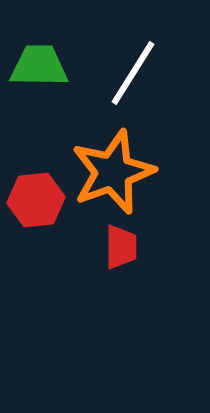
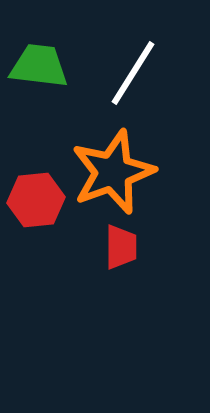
green trapezoid: rotated 6 degrees clockwise
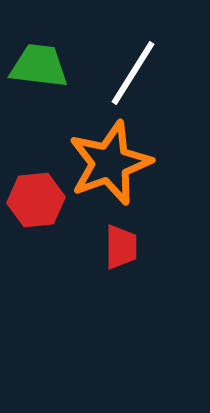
orange star: moved 3 px left, 9 px up
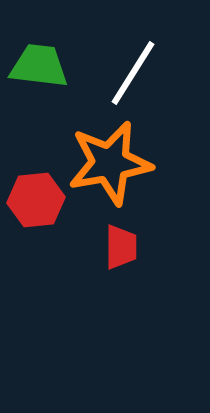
orange star: rotated 10 degrees clockwise
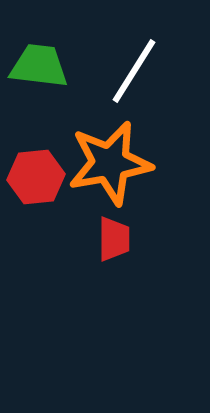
white line: moved 1 px right, 2 px up
red hexagon: moved 23 px up
red trapezoid: moved 7 px left, 8 px up
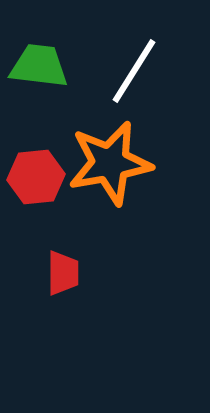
red trapezoid: moved 51 px left, 34 px down
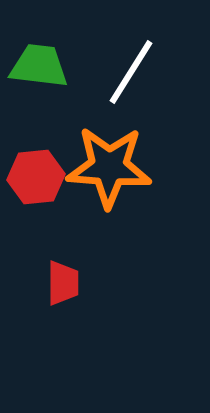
white line: moved 3 px left, 1 px down
orange star: moved 1 px left, 4 px down; rotated 14 degrees clockwise
red trapezoid: moved 10 px down
